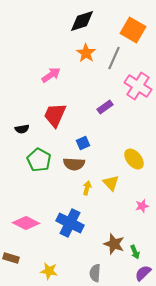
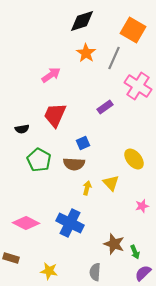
gray semicircle: moved 1 px up
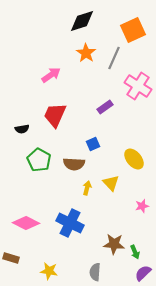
orange square: rotated 35 degrees clockwise
blue square: moved 10 px right, 1 px down
brown star: rotated 15 degrees counterclockwise
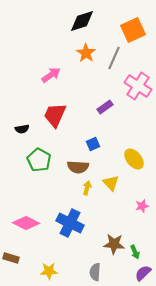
brown semicircle: moved 4 px right, 3 px down
yellow star: rotated 12 degrees counterclockwise
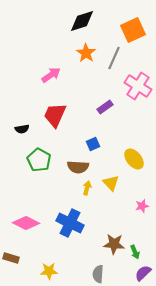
gray semicircle: moved 3 px right, 2 px down
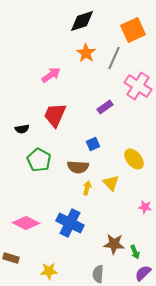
pink star: moved 3 px right, 1 px down; rotated 24 degrees clockwise
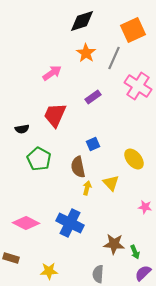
pink arrow: moved 1 px right, 2 px up
purple rectangle: moved 12 px left, 10 px up
green pentagon: moved 1 px up
brown semicircle: rotated 75 degrees clockwise
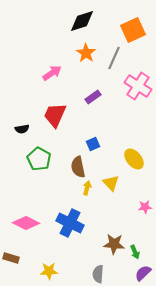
pink star: rotated 16 degrees counterclockwise
